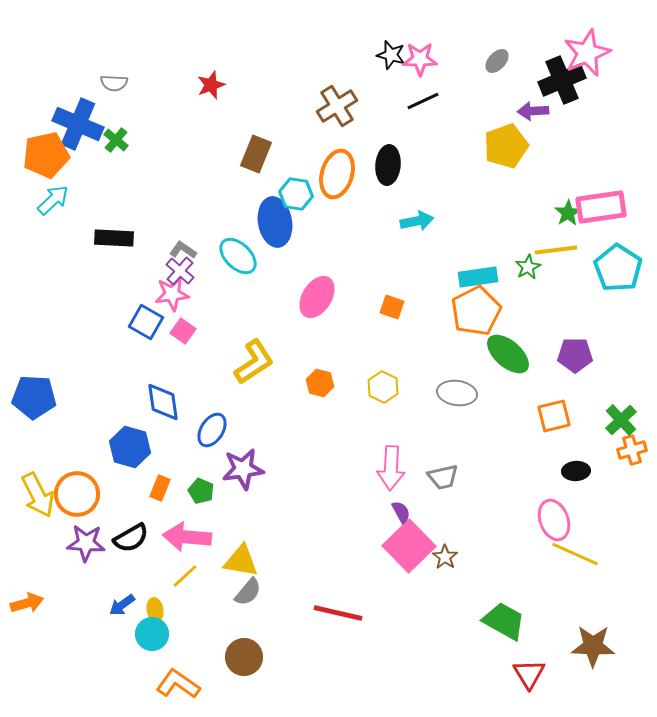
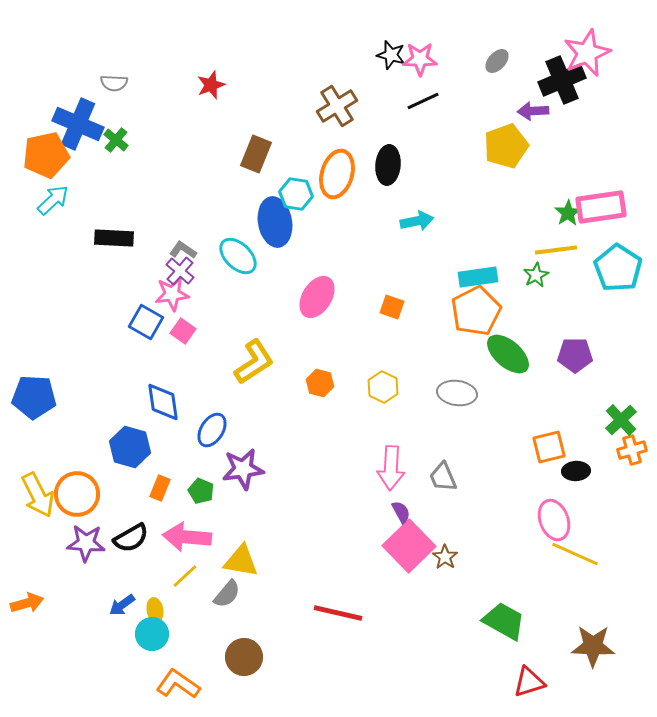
green star at (528, 267): moved 8 px right, 8 px down
orange square at (554, 416): moved 5 px left, 31 px down
gray trapezoid at (443, 477): rotated 80 degrees clockwise
gray semicircle at (248, 592): moved 21 px left, 2 px down
red triangle at (529, 674): moved 8 px down; rotated 44 degrees clockwise
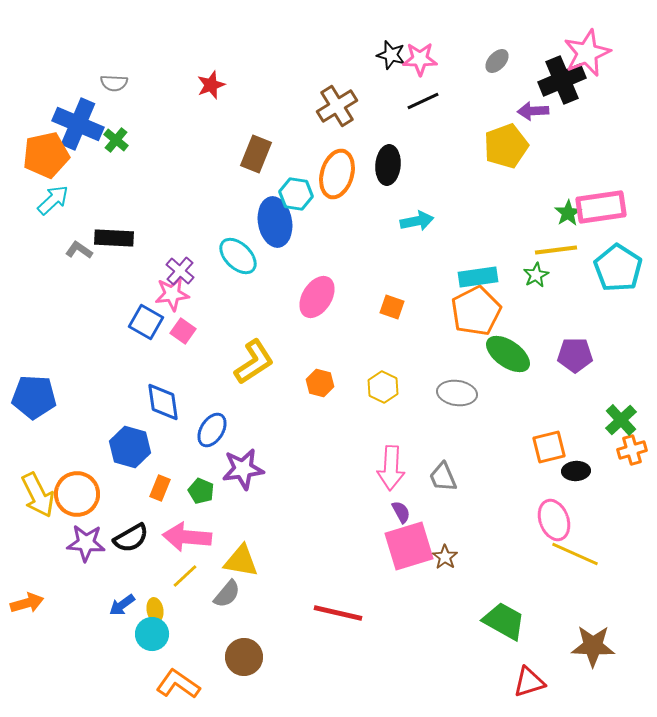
gray L-shape at (183, 250): moved 104 px left
green ellipse at (508, 354): rotated 6 degrees counterclockwise
pink square at (409, 546): rotated 27 degrees clockwise
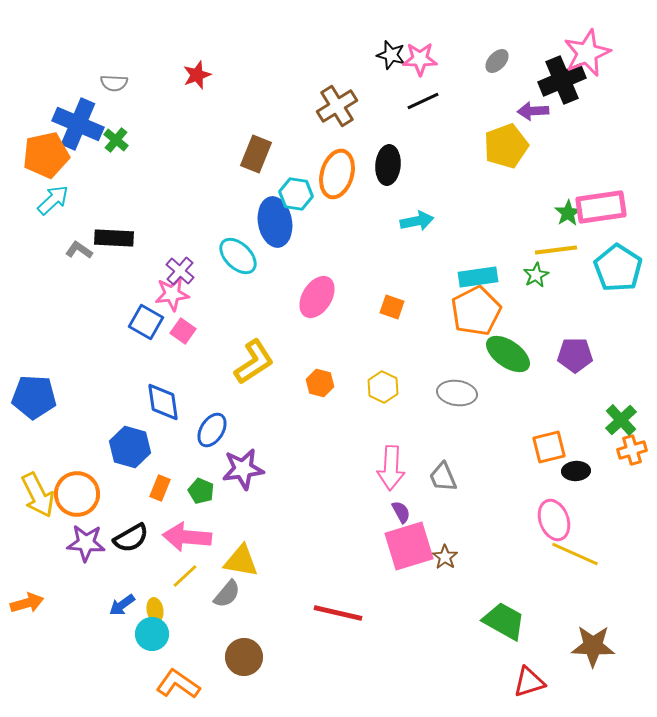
red star at (211, 85): moved 14 px left, 10 px up
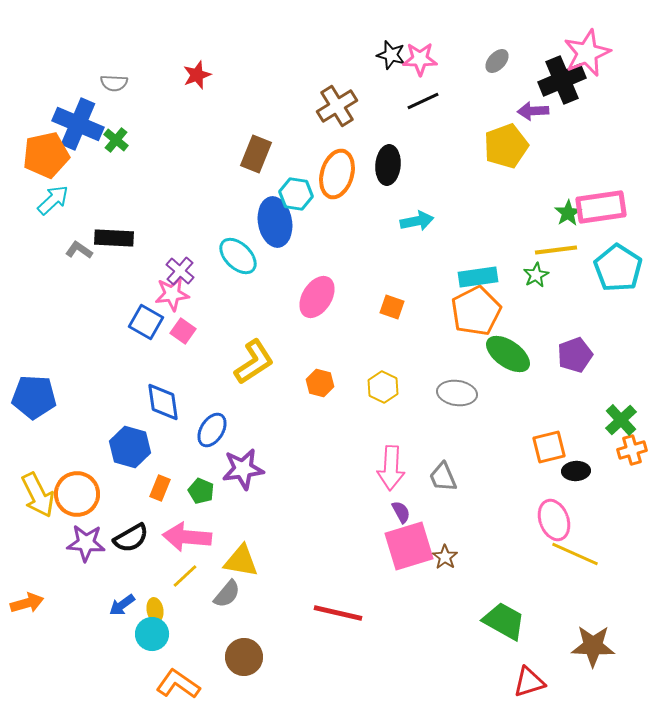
purple pentagon at (575, 355): rotated 20 degrees counterclockwise
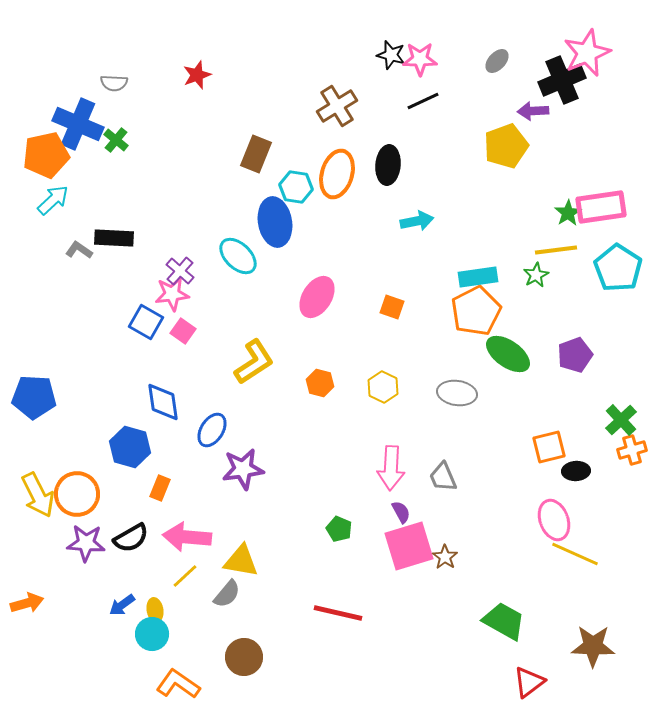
cyan hexagon at (296, 194): moved 7 px up
green pentagon at (201, 491): moved 138 px right, 38 px down
red triangle at (529, 682): rotated 20 degrees counterclockwise
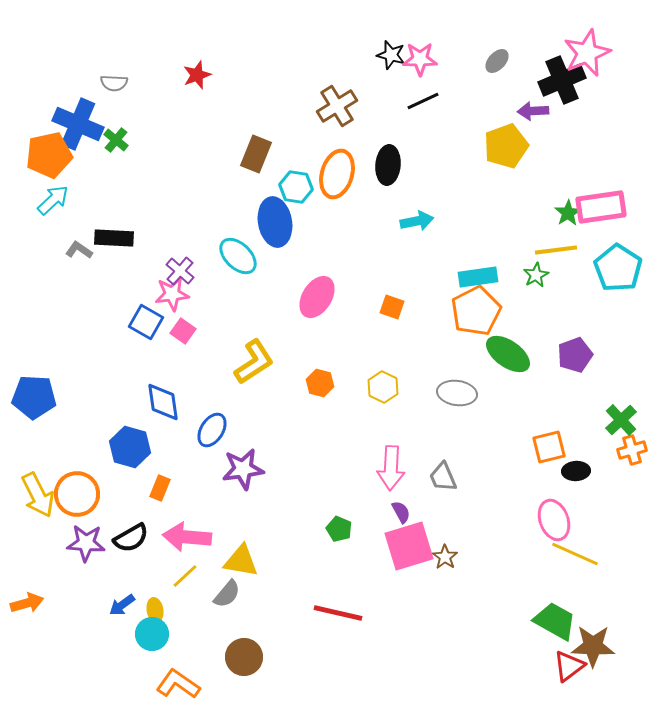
orange pentagon at (46, 155): moved 3 px right
green trapezoid at (504, 621): moved 51 px right
red triangle at (529, 682): moved 40 px right, 16 px up
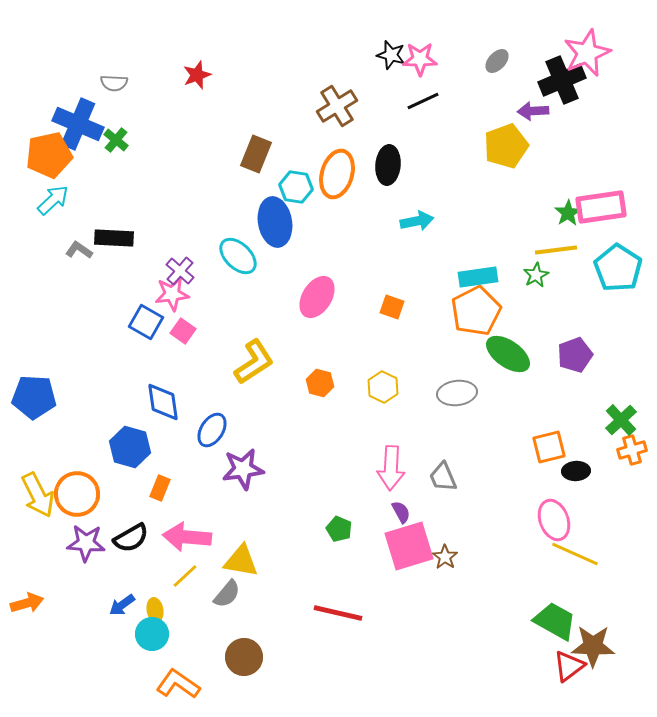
gray ellipse at (457, 393): rotated 15 degrees counterclockwise
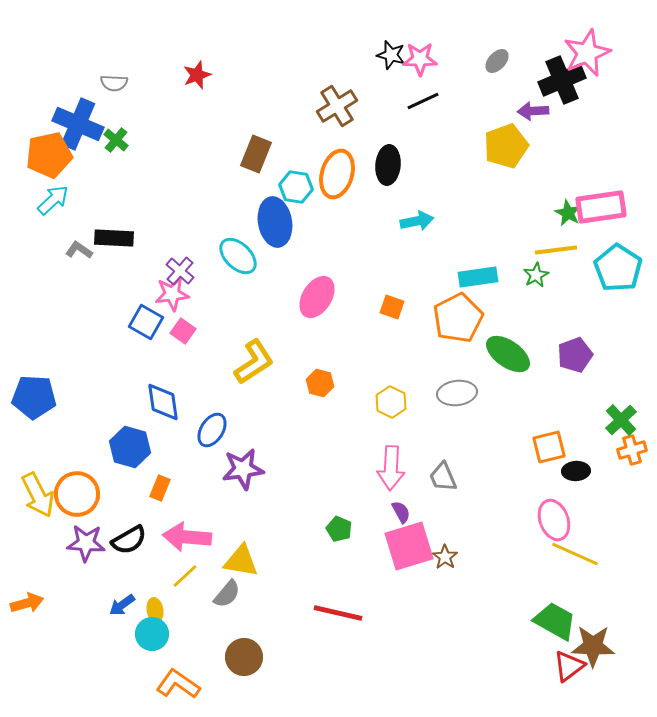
green star at (568, 213): rotated 12 degrees counterclockwise
orange pentagon at (476, 311): moved 18 px left, 7 px down
yellow hexagon at (383, 387): moved 8 px right, 15 px down
black semicircle at (131, 538): moved 2 px left, 2 px down
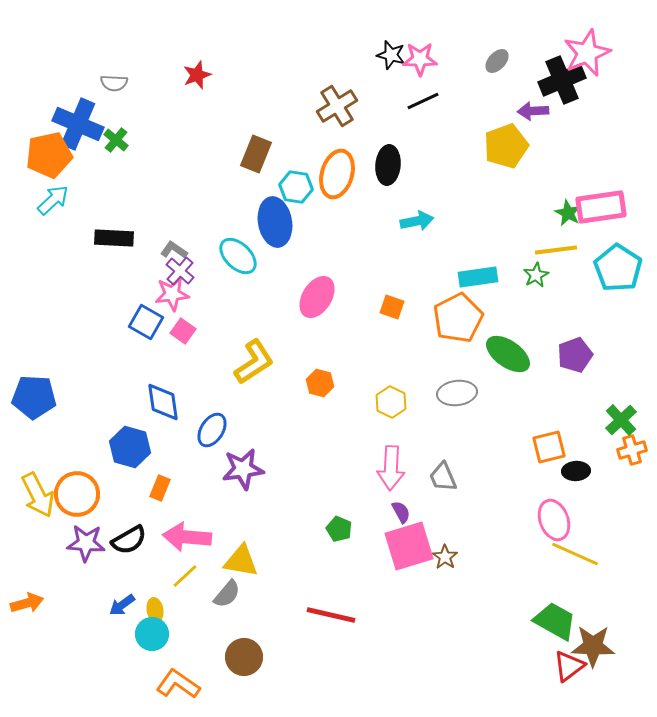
gray L-shape at (79, 250): moved 95 px right
red line at (338, 613): moved 7 px left, 2 px down
